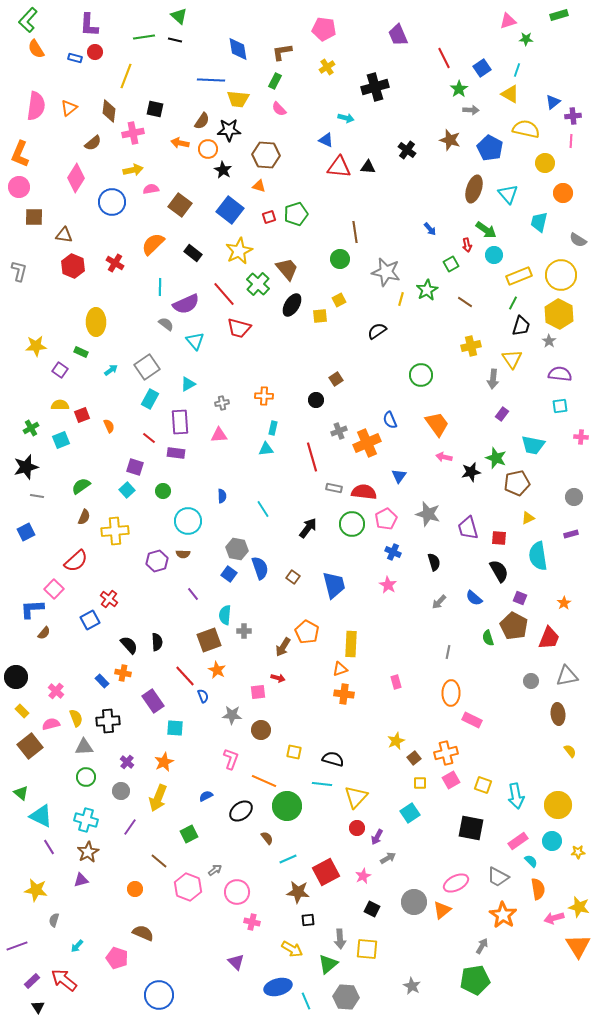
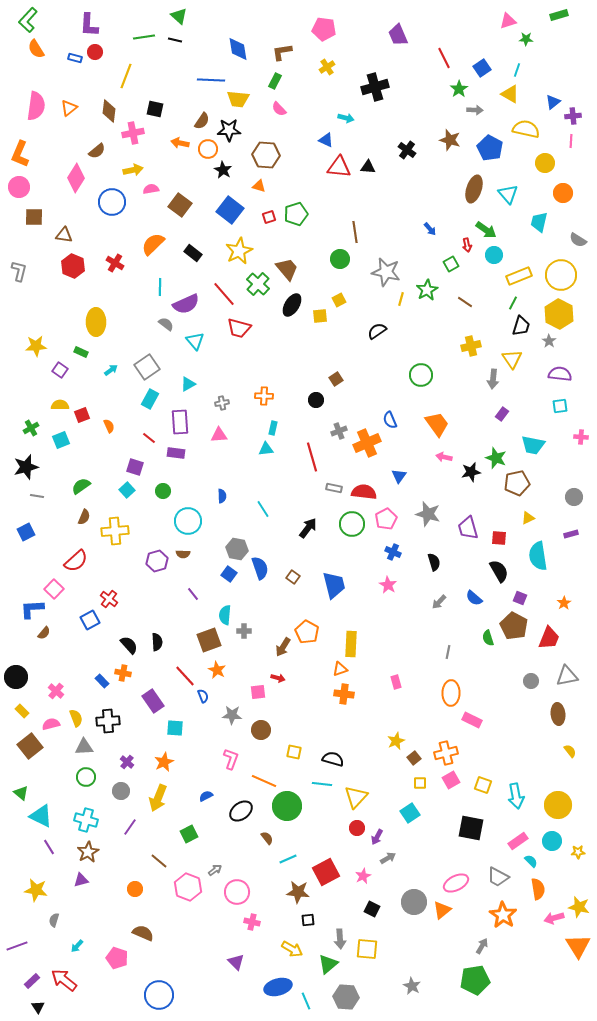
gray arrow at (471, 110): moved 4 px right
brown semicircle at (93, 143): moved 4 px right, 8 px down
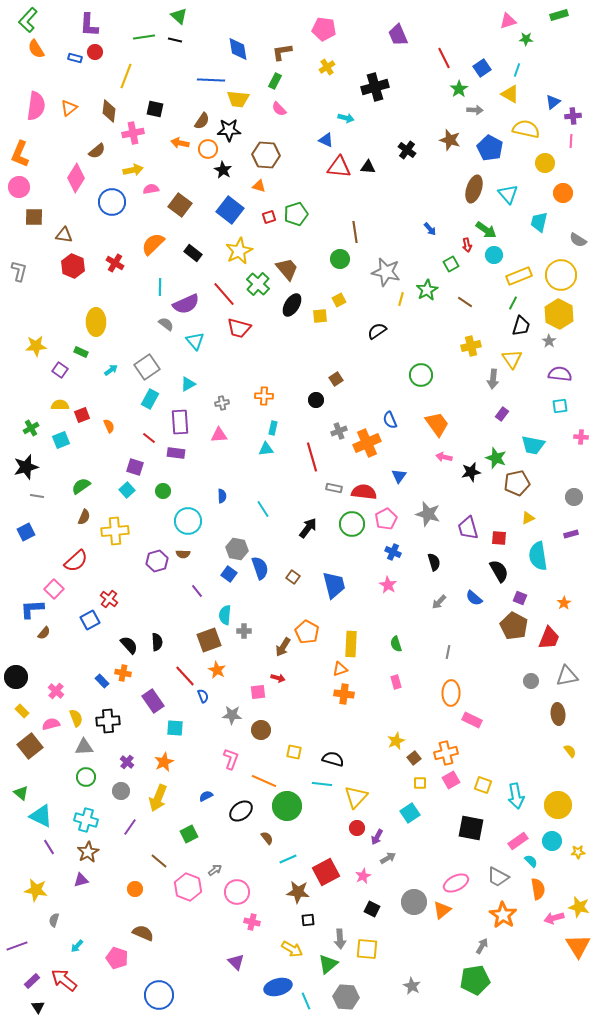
purple line at (193, 594): moved 4 px right, 3 px up
green semicircle at (488, 638): moved 92 px left, 6 px down
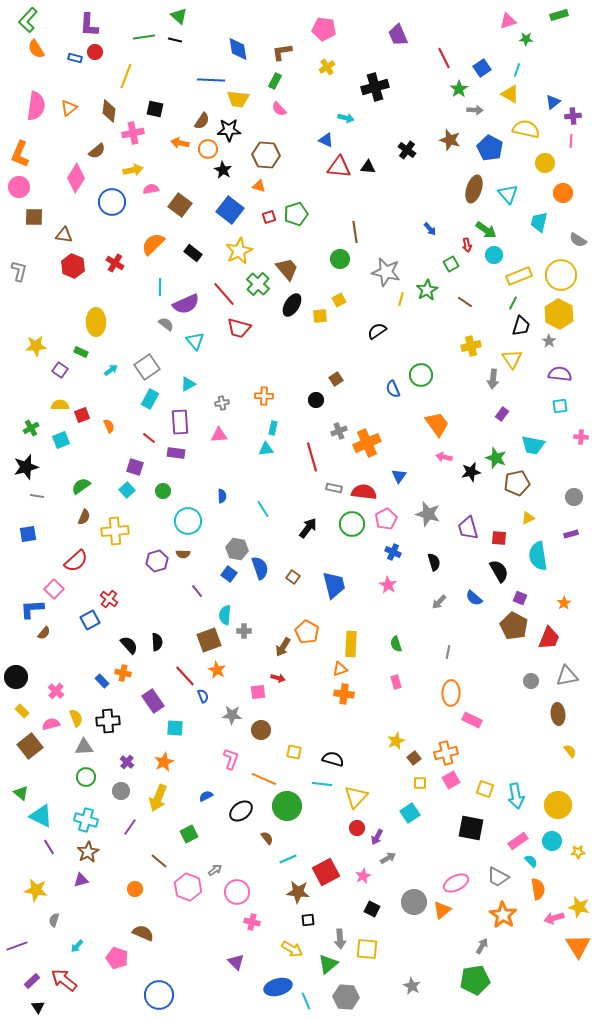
blue semicircle at (390, 420): moved 3 px right, 31 px up
blue square at (26, 532): moved 2 px right, 2 px down; rotated 18 degrees clockwise
orange line at (264, 781): moved 2 px up
yellow square at (483, 785): moved 2 px right, 4 px down
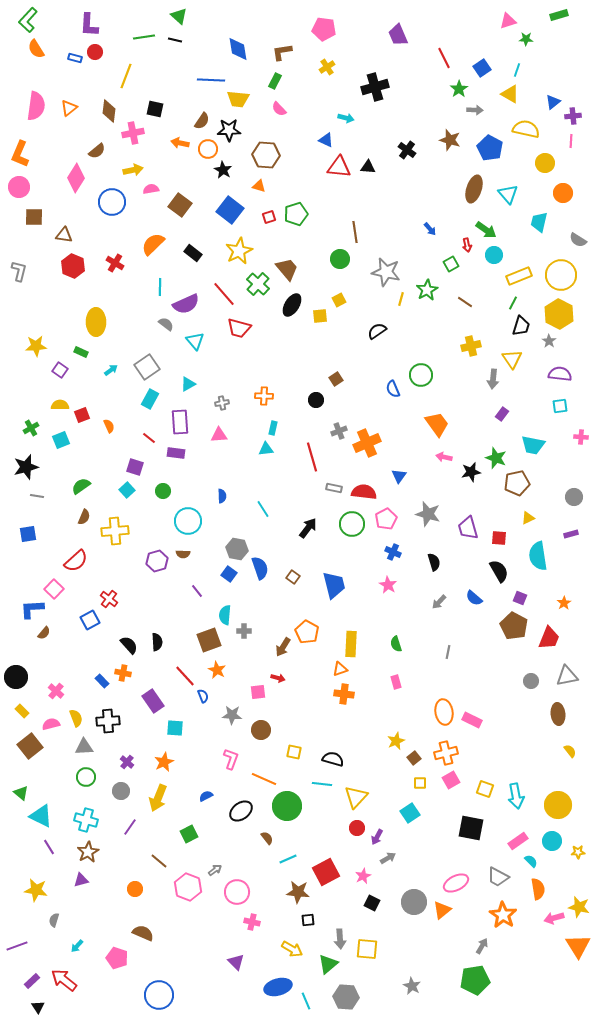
orange ellipse at (451, 693): moved 7 px left, 19 px down; rotated 10 degrees counterclockwise
black square at (372, 909): moved 6 px up
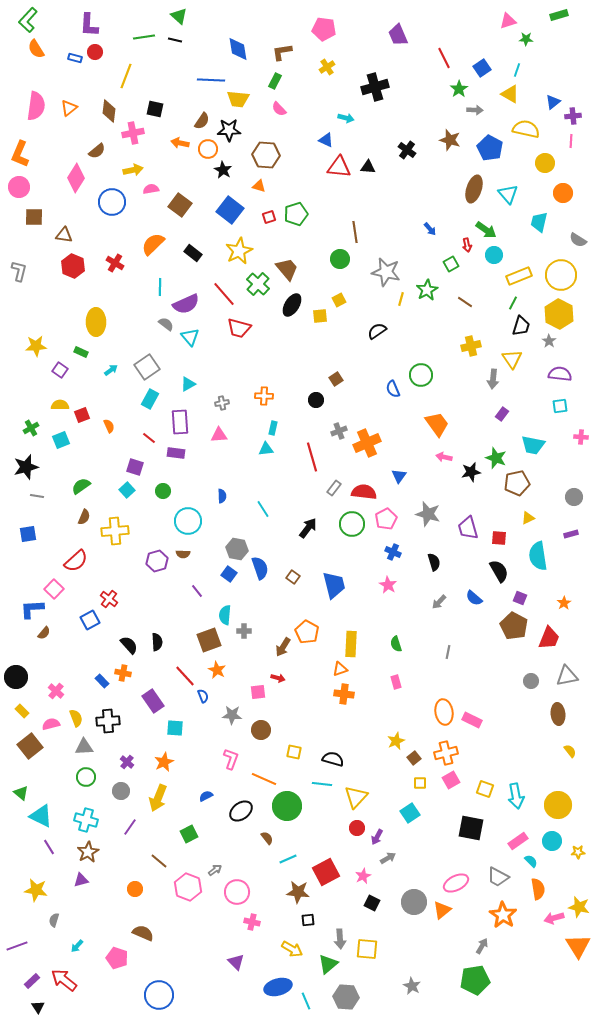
cyan triangle at (195, 341): moved 5 px left, 4 px up
gray rectangle at (334, 488): rotated 63 degrees counterclockwise
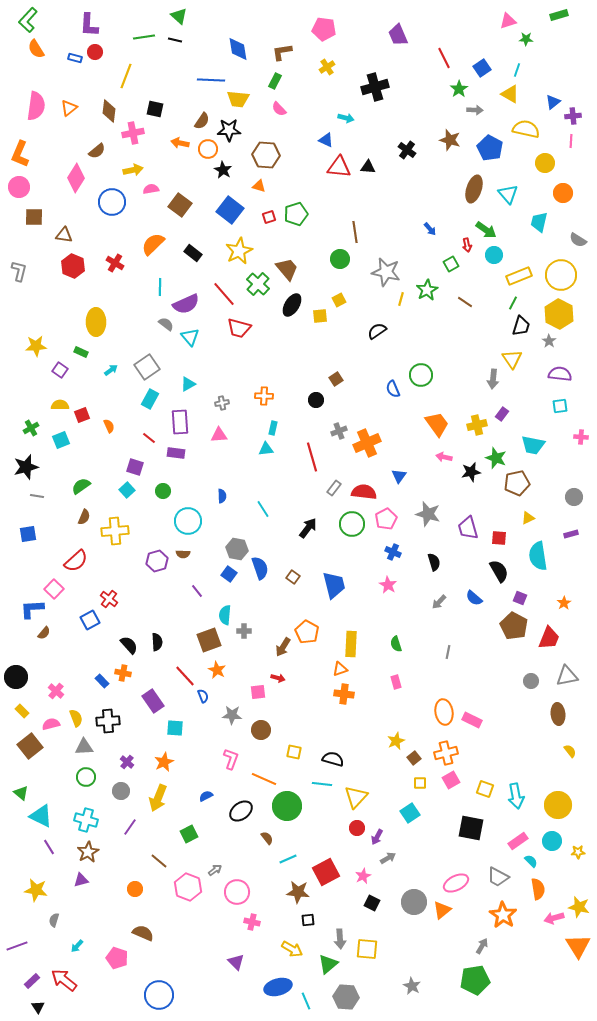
yellow cross at (471, 346): moved 6 px right, 79 px down
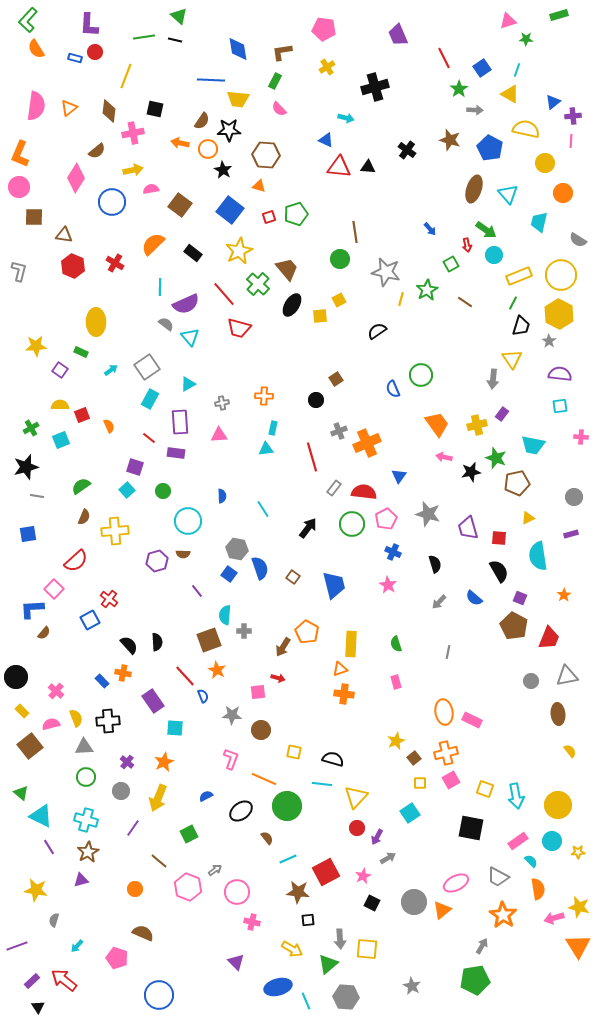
black semicircle at (434, 562): moved 1 px right, 2 px down
orange star at (564, 603): moved 8 px up
purple line at (130, 827): moved 3 px right, 1 px down
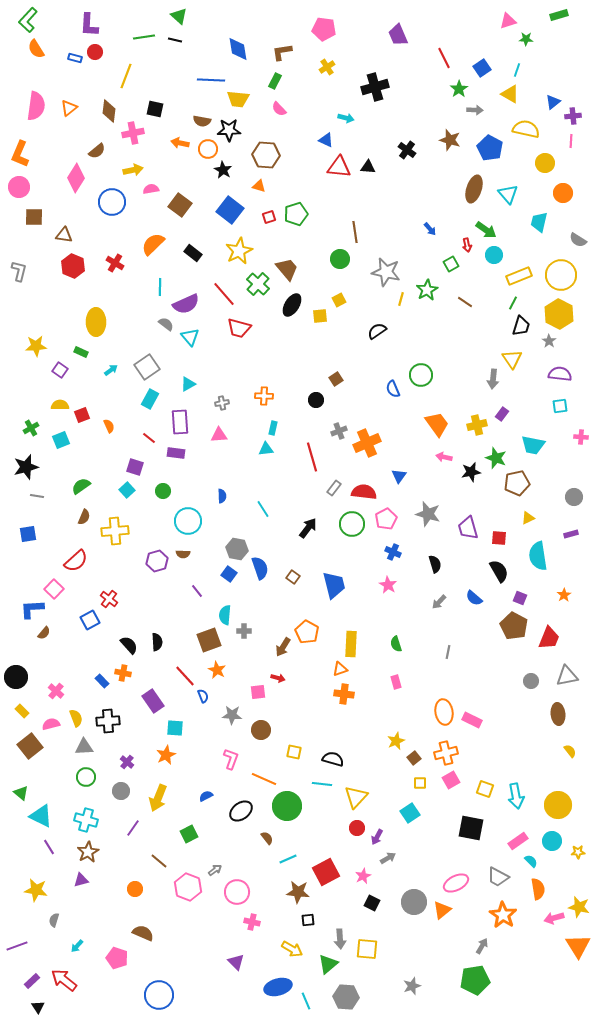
brown semicircle at (202, 121): rotated 66 degrees clockwise
orange star at (164, 762): moved 2 px right, 7 px up
gray star at (412, 986): rotated 24 degrees clockwise
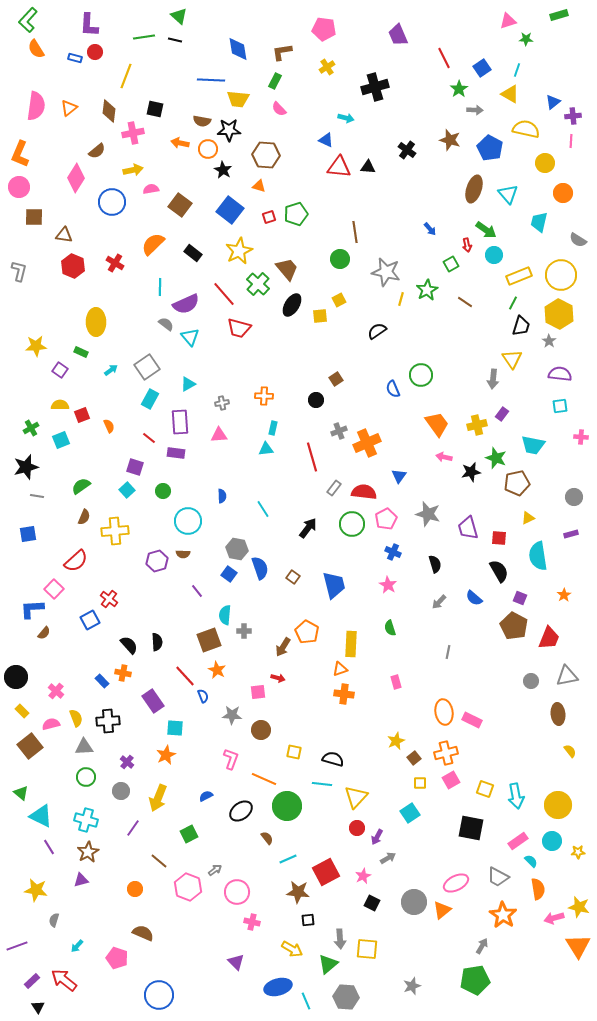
green semicircle at (396, 644): moved 6 px left, 16 px up
